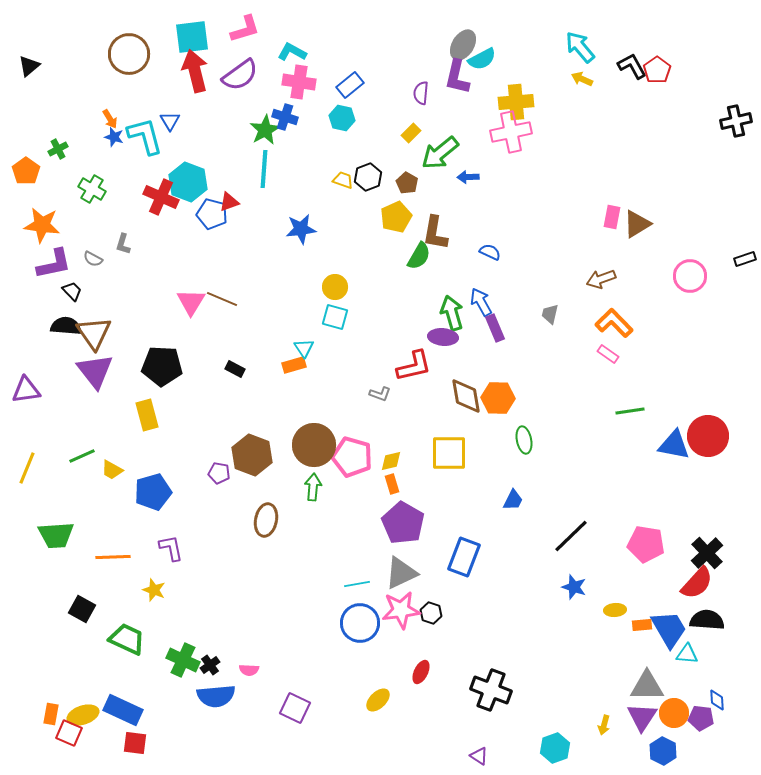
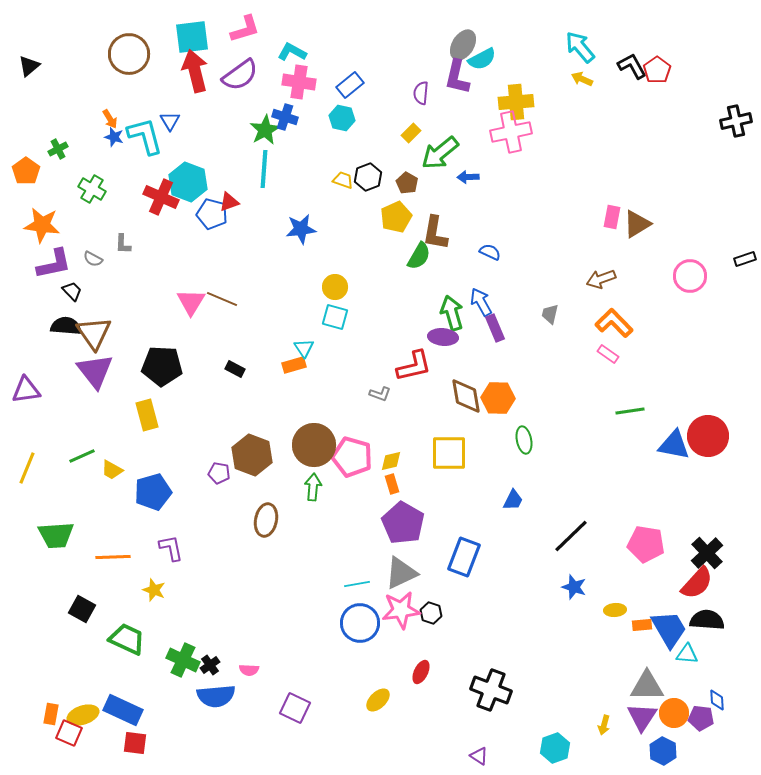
gray L-shape at (123, 244): rotated 15 degrees counterclockwise
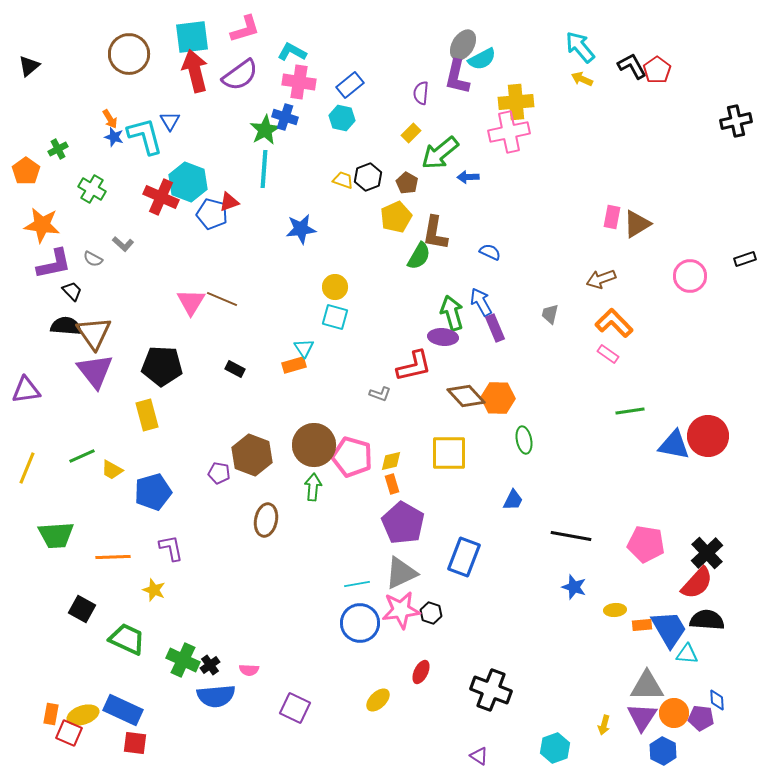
pink cross at (511, 132): moved 2 px left
gray L-shape at (123, 244): rotated 50 degrees counterclockwise
brown diamond at (466, 396): rotated 33 degrees counterclockwise
black line at (571, 536): rotated 54 degrees clockwise
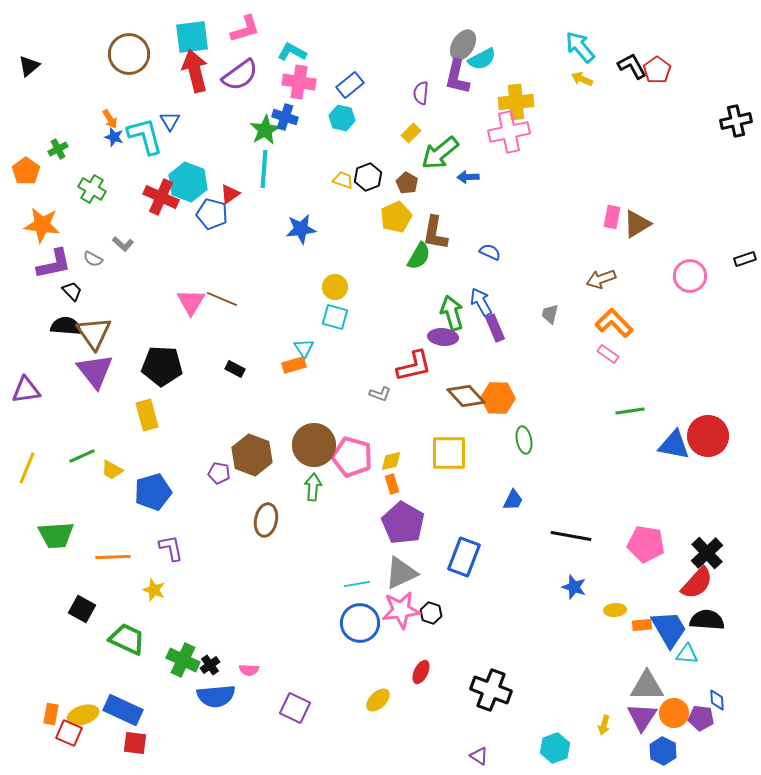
red triangle at (229, 202): moved 1 px right, 8 px up; rotated 15 degrees counterclockwise
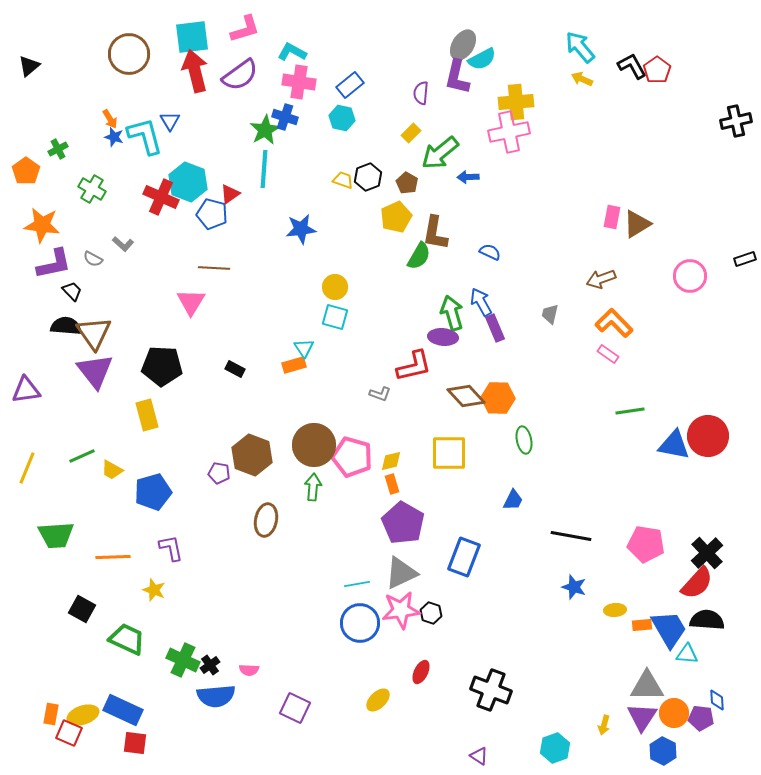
brown line at (222, 299): moved 8 px left, 31 px up; rotated 20 degrees counterclockwise
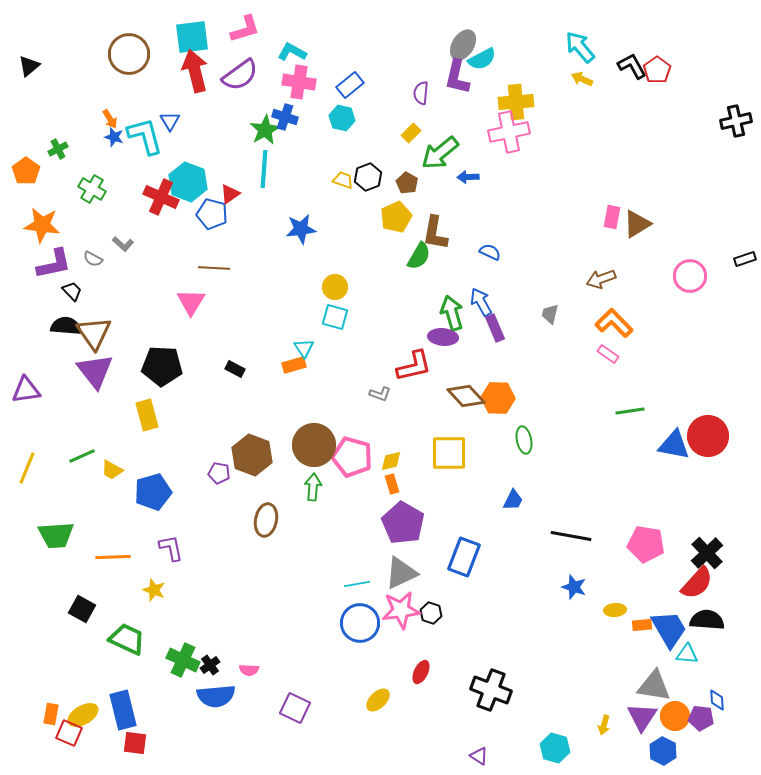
gray triangle at (647, 686): moved 7 px right; rotated 9 degrees clockwise
blue rectangle at (123, 710): rotated 51 degrees clockwise
orange circle at (674, 713): moved 1 px right, 3 px down
yellow ellipse at (83, 715): rotated 12 degrees counterclockwise
cyan hexagon at (555, 748): rotated 24 degrees counterclockwise
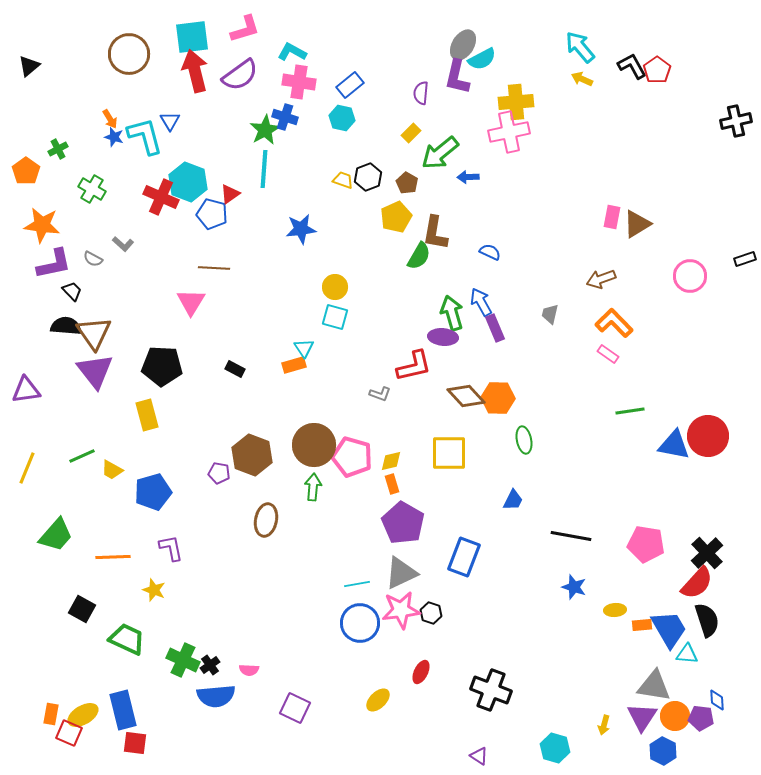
green trapezoid at (56, 535): rotated 45 degrees counterclockwise
black semicircle at (707, 620): rotated 68 degrees clockwise
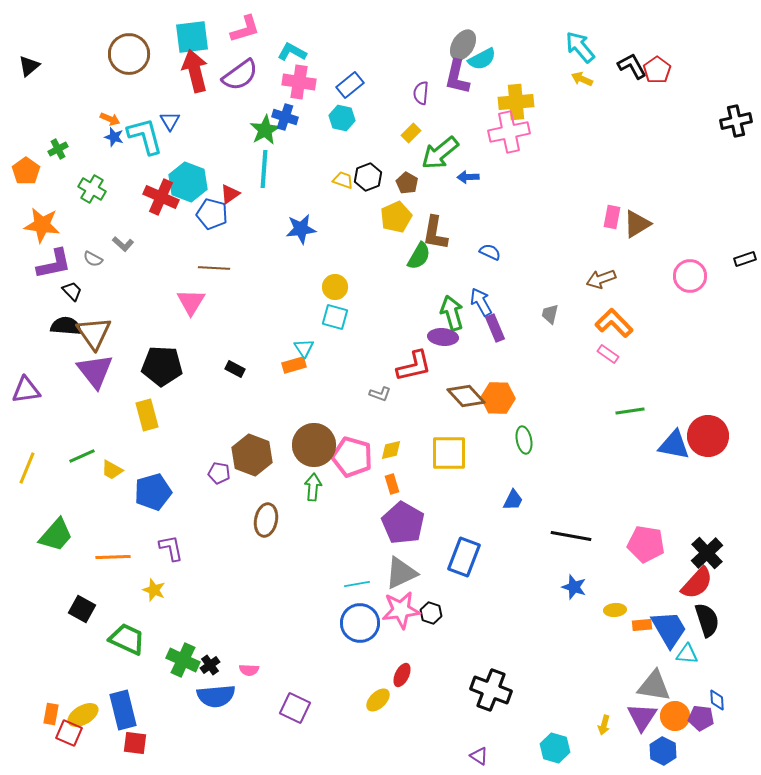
orange arrow at (110, 119): rotated 36 degrees counterclockwise
yellow diamond at (391, 461): moved 11 px up
red ellipse at (421, 672): moved 19 px left, 3 px down
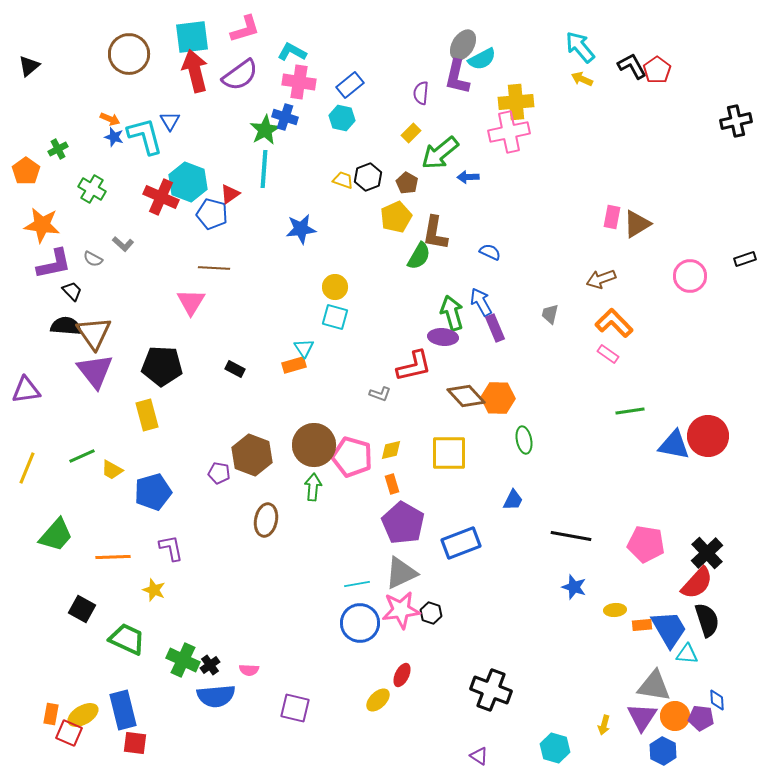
blue rectangle at (464, 557): moved 3 px left, 14 px up; rotated 48 degrees clockwise
purple square at (295, 708): rotated 12 degrees counterclockwise
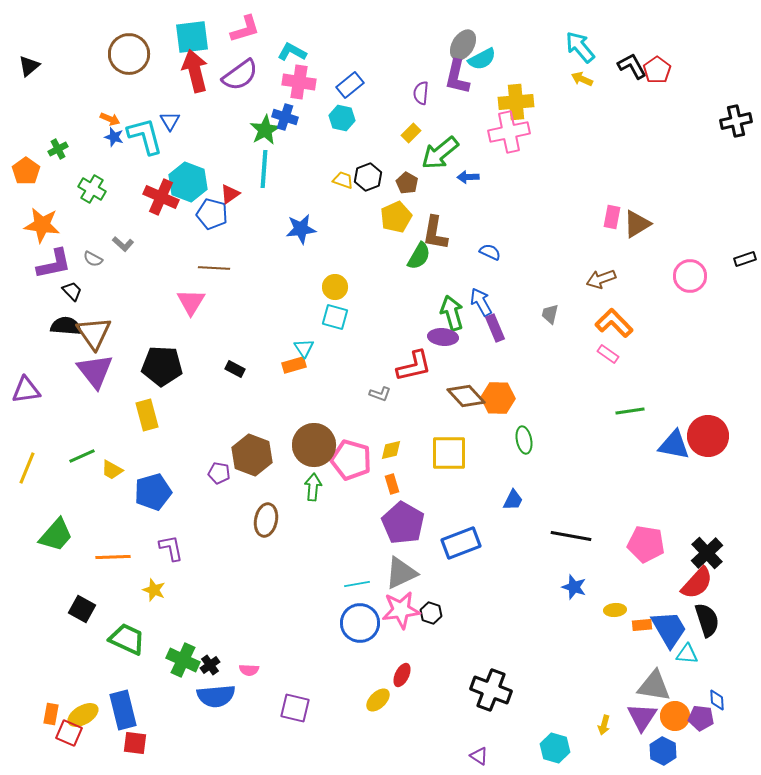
pink pentagon at (352, 457): moved 1 px left, 3 px down
